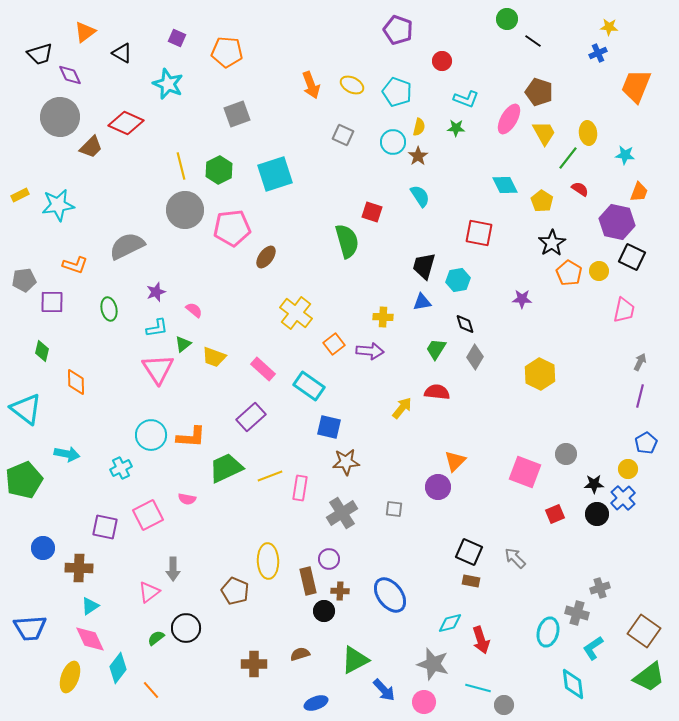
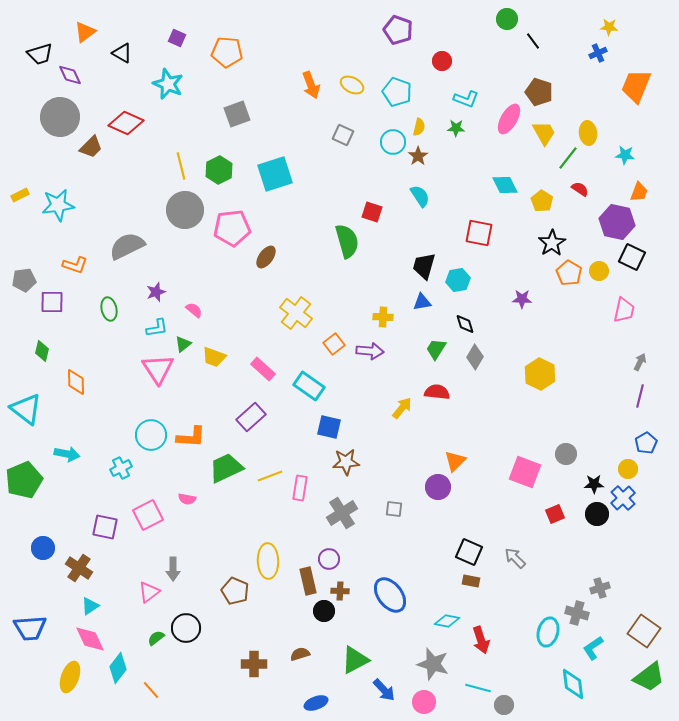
black line at (533, 41): rotated 18 degrees clockwise
brown cross at (79, 568): rotated 32 degrees clockwise
cyan diamond at (450, 623): moved 3 px left, 2 px up; rotated 25 degrees clockwise
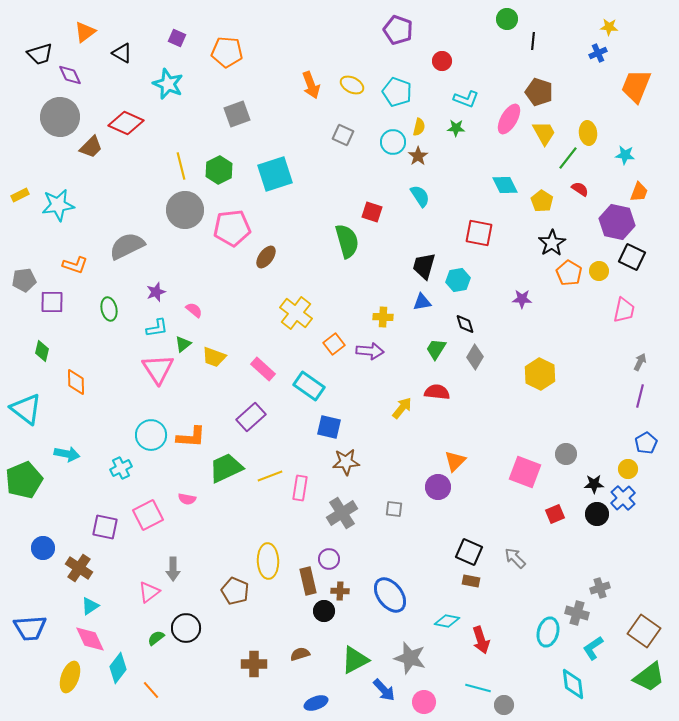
black line at (533, 41): rotated 42 degrees clockwise
gray star at (433, 664): moved 23 px left, 6 px up
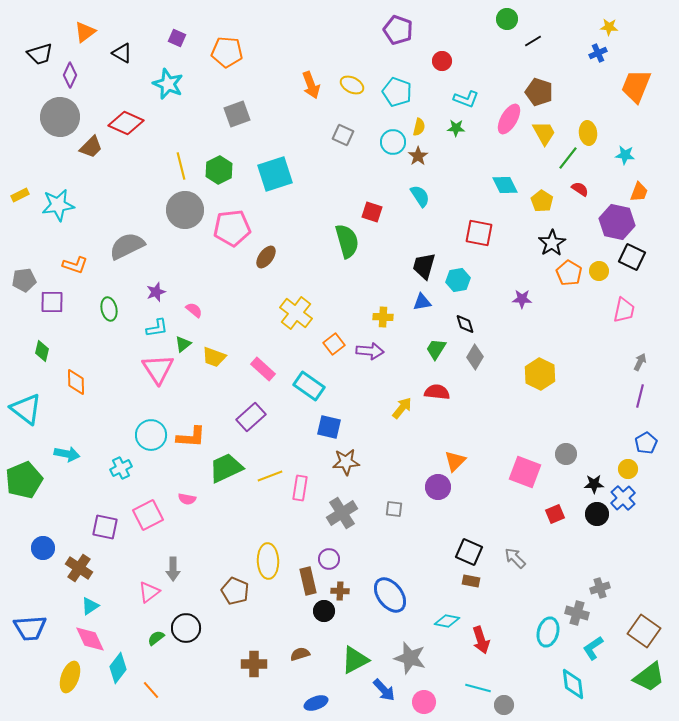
black line at (533, 41): rotated 54 degrees clockwise
purple diamond at (70, 75): rotated 50 degrees clockwise
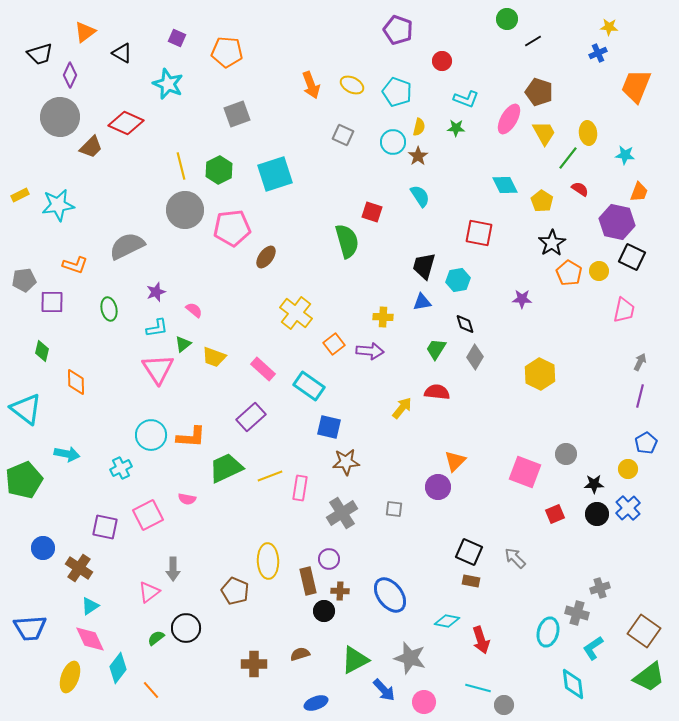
blue cross at (623, 498): moved 5 px right, 10 px down
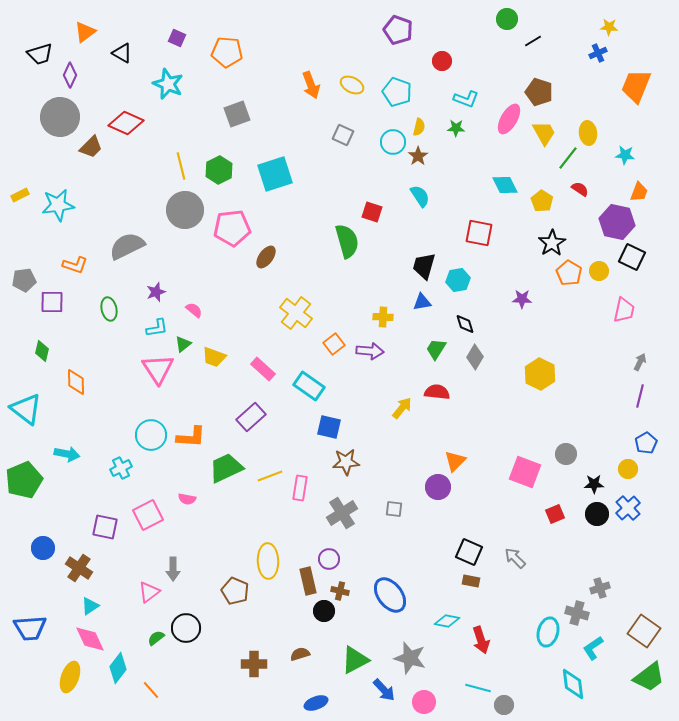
brown cross at (340, 591): rotated 12 degrees clockwise
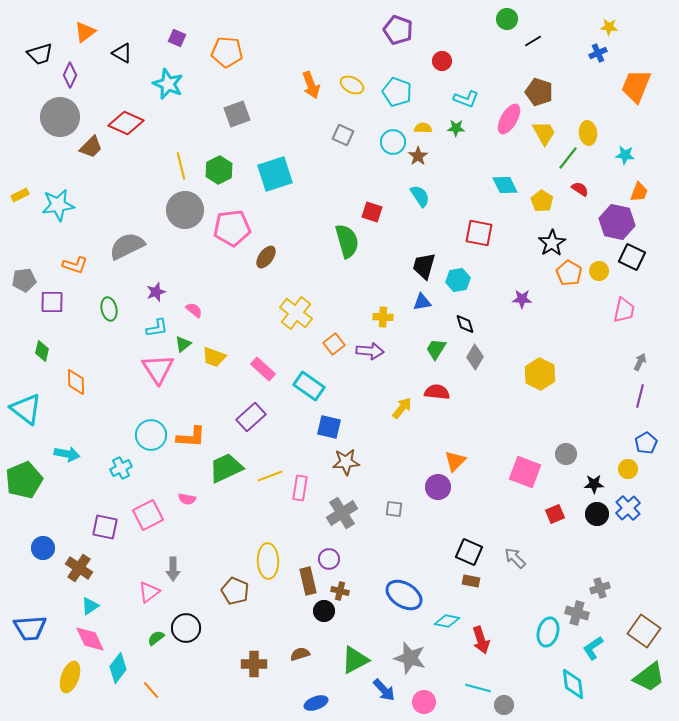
yellow semicircle at (419, 127): moved 4 px right, 1 px down; rotated 102 degrees counterclockwise
blue ellipse at (390, 595): moved 14 px right; rotated 21 degrees counterclockwise
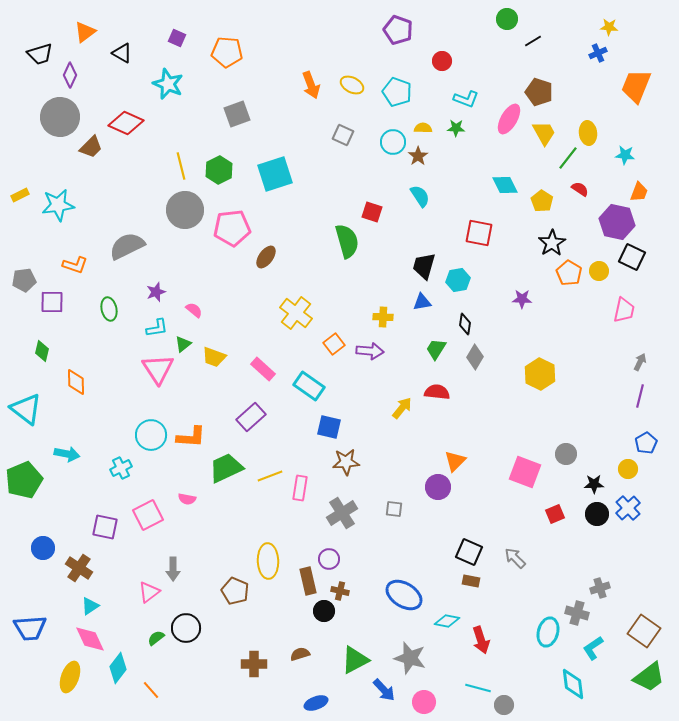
black diamond at (465, 324): rotated 25 degrees clockwise
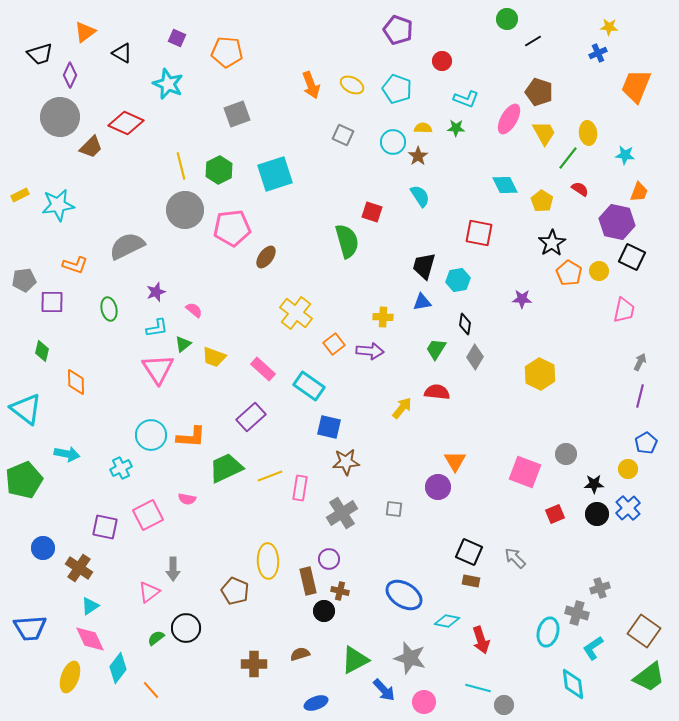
cyan pentagon at (397, 92): moved 3 px up
orange triangle at (455, 461): rotated 15 degrees counterclockwise
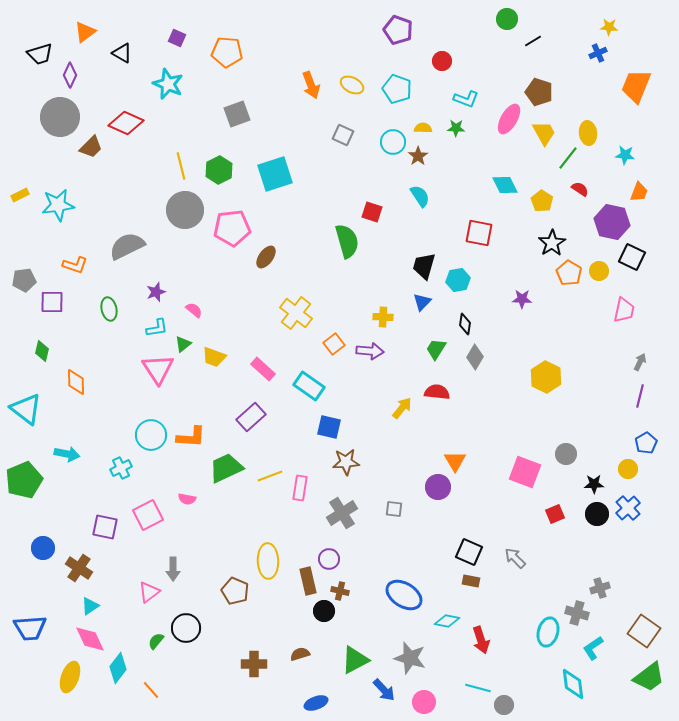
purple hexagon at (617, 222): moved 5 px left
blue triangle at (422, 302): rotated 36 degrees counterclockwise
yellow hexagon at (540, 374): moved 6 px right, 3 px down
green semicircle at (156, 638): moved 3 px down; rotated 12 degrees counterclockwise
